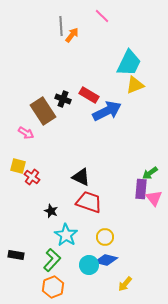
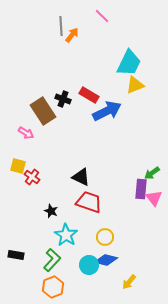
green arrow: moved 2 px right
yellow arrow: moved 4 px right, 2 px up
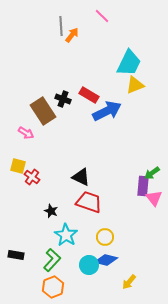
purple rectangle: moved 2 px right, 3 px up
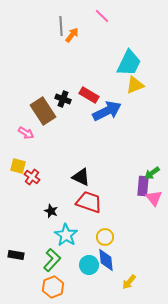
blue diamond: rotated 70 degrees clockwise
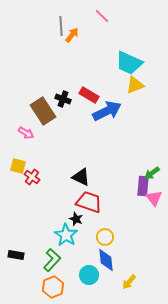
cyan trapezoid: rotated 88 degrees clockwise
black star: moved 25 px right, 8 px down
cyan circle: moved 10 px down
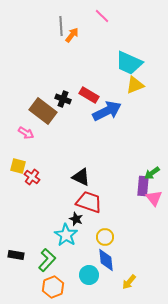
brown rectangle: rotated 20 degrees counterclockwise
green L-shape: moved 5 px left
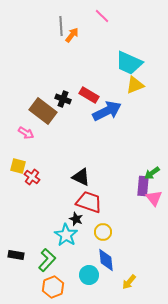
yellow circle: moved 2 px left, 5 px up
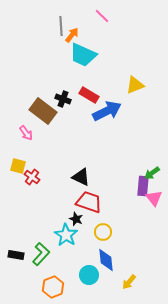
cyan trapezoid: moved 46 px left, 8 px up
pink arrow: rotated 21 degrees clockwise
green L-shape: moved 6 px left, 6 px up
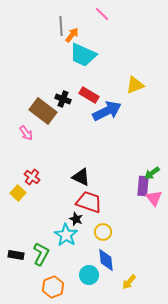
pink line: moved 2 px up
yellow square: moved 27 px down; rotated 28 degrees clockwise
green L-shape: rotated 15 degrees counterclockwise
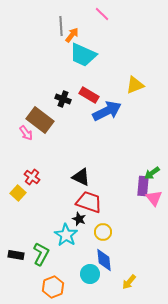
brown rectangle: moved 3 px left, 9 px down
black star: moved 3 px right
blue diamond: moved 2 px left
cyan circle: moved 1 px right, 1 px up
